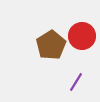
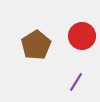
brown pentagon: moved 15 px left
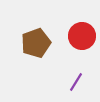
brown pentagon: moved 2 px up; rotated 12 degrees clockwise
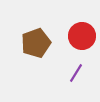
purple line: moved 9 px up
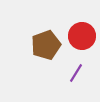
brown pentagon: moved 10 px right, 2 px down
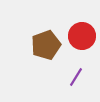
purple line: moved 4 px down
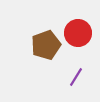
red circle: moved 4 px left, 3 px up
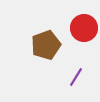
red circle: moved 6 px right, 5 px up
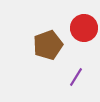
brown pentagon: moved 2 px right
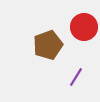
red circle: moved 1 px up
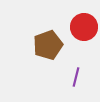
purple line: rotated 18 degrees counterclockwise
